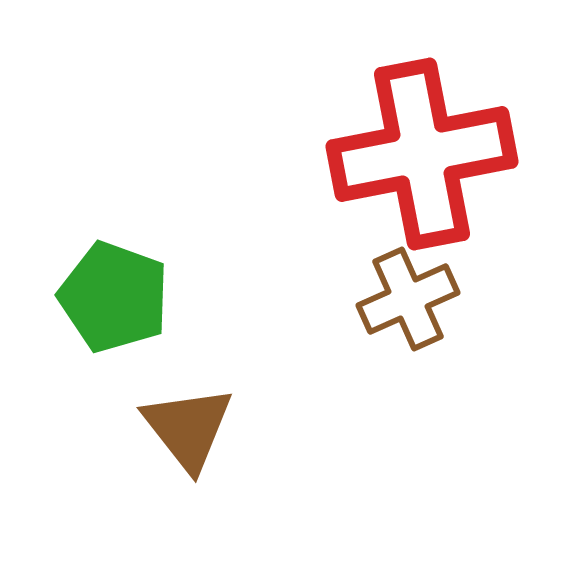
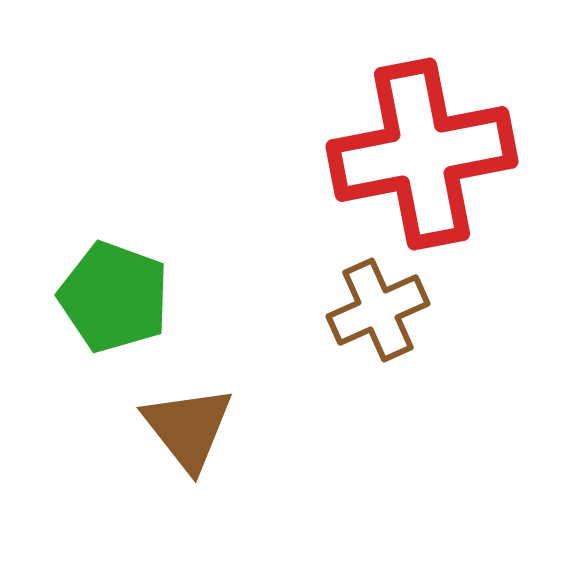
brown cross: moved 30 px left, 11 px down
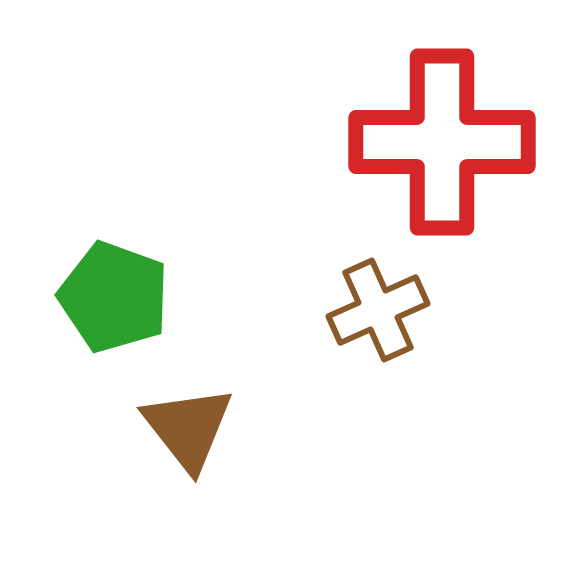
red cross: moved 20 px right, 12 px up; rotated 11 degrees clockwise
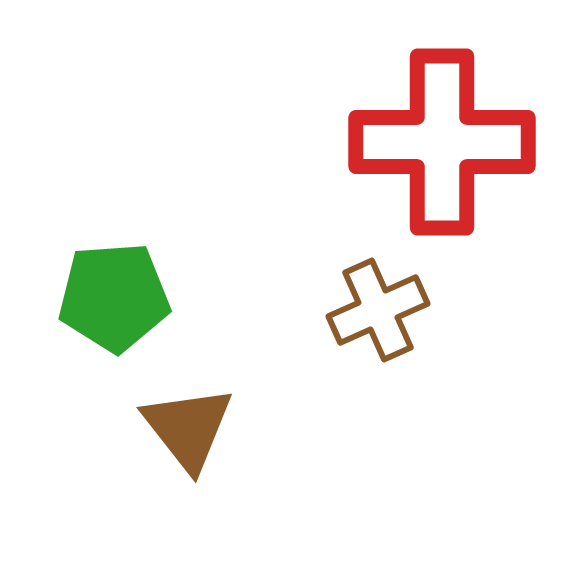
green pentagon: rotated 24 degrees counterclockwise
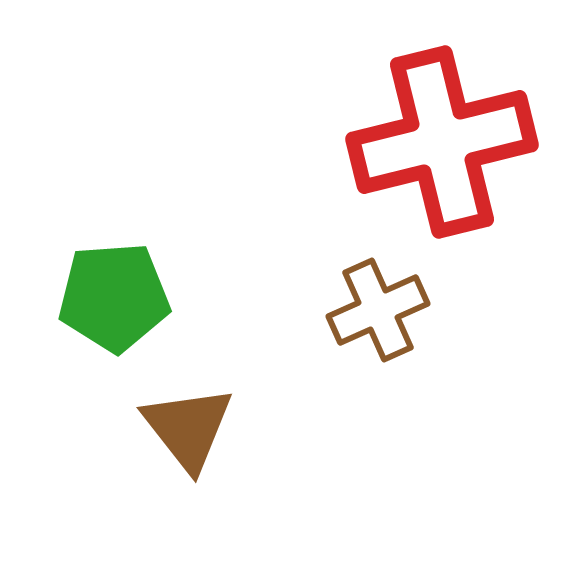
red cross: rotated 14 degrees counterclockwise
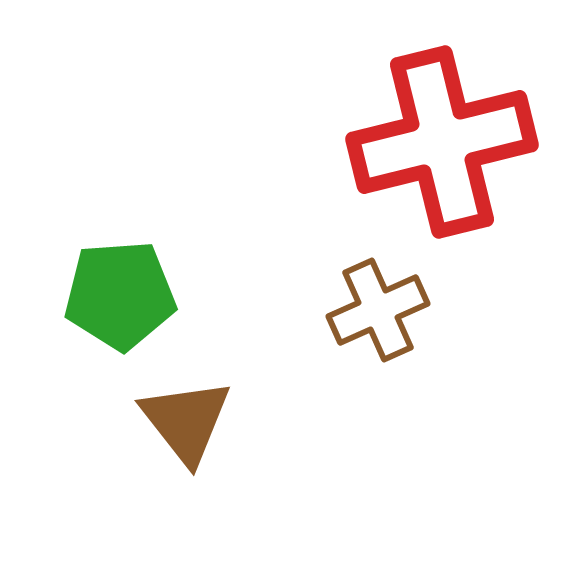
green pentagon: moved 6 px right, 2 px up
brown triangle: moved 2 px left, 7 px up
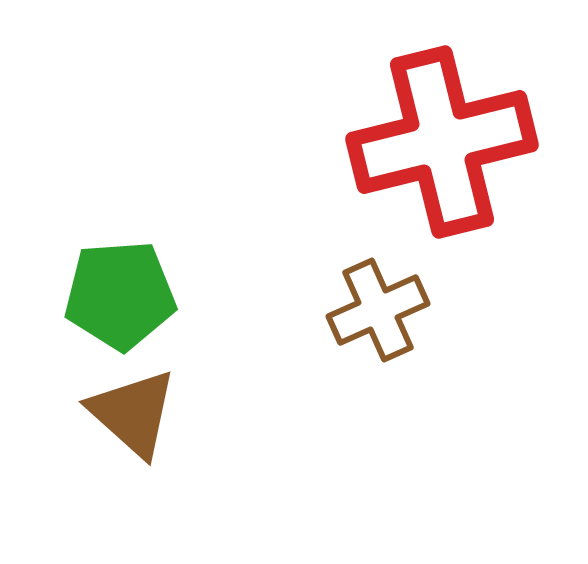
brown triangle: moved 53 px left, 8 px up; rotated 10 degrees counterclockwise
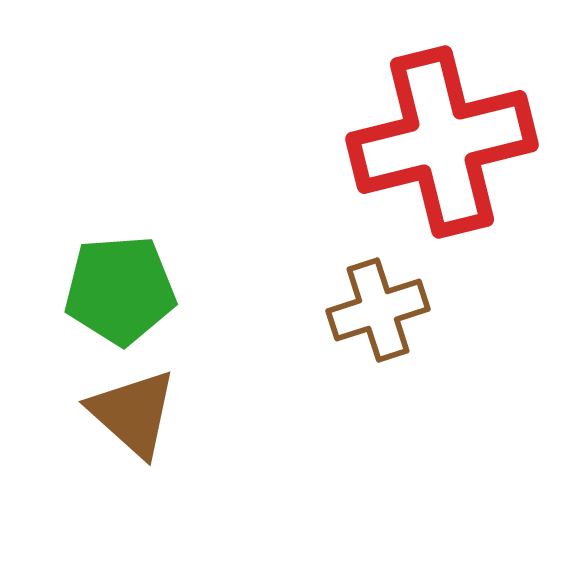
green pentagon: moved 5 px up
brown cross: rotated 6 degrees clockwise
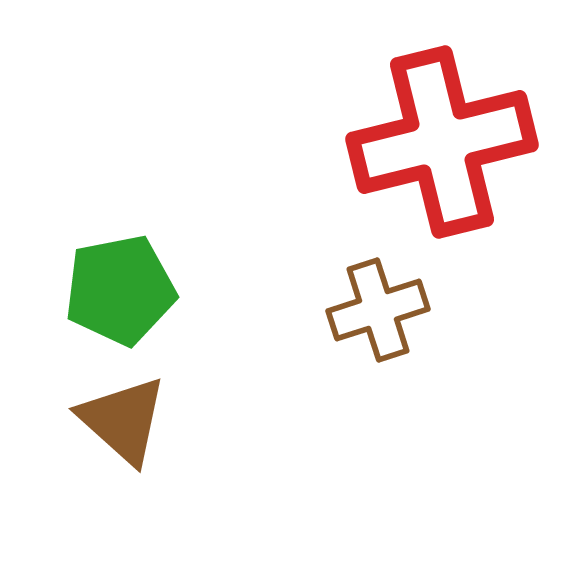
green pentagon: rotated 7 degrees counterclockwise
brown triangle: moved 10 px left, 7 px down
